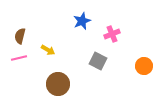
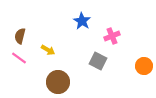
blue star: rotated 18 degrees counterclockwise
pink cross: moved 2 px down
pink line: rotated 49 degrees clockwise
brown circle: moved 2 px up
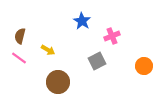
gray square: moved 1 px left; rotated 36 degrees clockwise
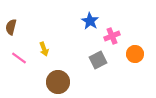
blue star: moved 8 px right
brown semicircle: moved 9 px left, 9 px up
yellow arrow: moved 4 px left, 1 px up; rotated 40 degrees clockwise
gray square: moved 1 px right, 1 px up
orange circle: moved 9 px left, 12 px up
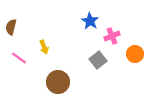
yellow arrow: moved 2 px up
gray square: rotated 12 degrees counterclockwise
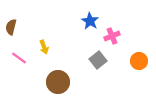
orange circle: moved 4 px right, 7 px down
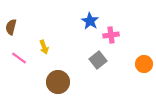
pink cross: moved 1 px left, 1 px up; rotated 14 degrees clockwise
orange circle: moved 5 px right, 3 px down
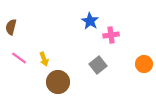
yellow arrow: moved 12 px down
gray square: moved 5 px down
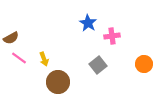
blue star: moved 2 px left, 2 px down
brown semicircle: moved 11 px down; rotated 133 degrees counterclockwise
pink cross: moved 1 px right, 1 px down
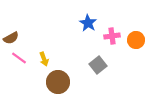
orange circle: moved 8 px left, 24 px up
